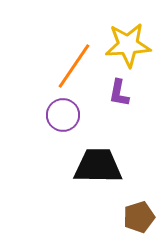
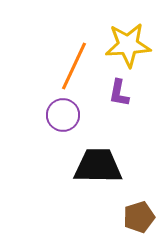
orange line: rotated 9 degrees counterclockwise
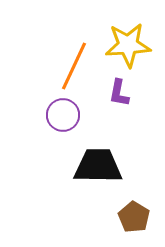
brown pentagon: moved 5 px left; rotated 24 degrees counterclockwise
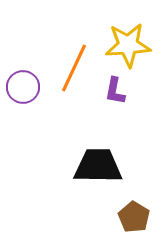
orange line: moved 2 px down
purple L-shape: moved 4 px left, 2 px up
purple circle: moved 40 px left, 28 px up
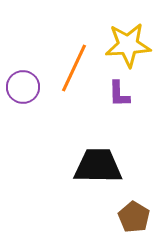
purple L-shape: moved 4 px right, 3 px down; rotated 12 degrees counterclockwise
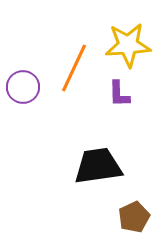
black trapezoid: rotated 9 degrees counterclockwise
brown pentagon: rotated 16 degrees clockwise
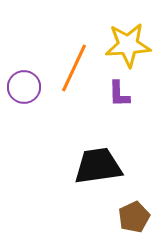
purple circle: moved 1 px right
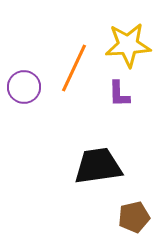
brown pentagon: rotated 12 degrees clockwise
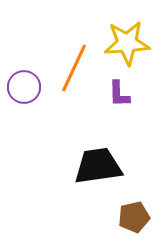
yellow star: moved 1 px left, 2 px up
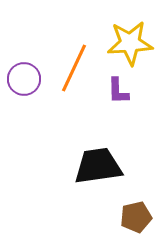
yellow star: moved 3 px right
purple circle: moved 8 px up
purple L-shape: moved 1 px left, 3 px up
brown pentagon: moved 2 px right
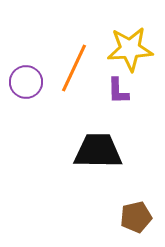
yellow star: moved 6 px down
purple circle: moved 2 px right, 3 px down
black trapezoid: moved 15 px up; rotated 9 degrees clockwise
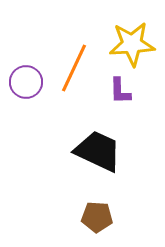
yellow star: moved 2 px right, 5 px up
purple L-shape: moved 2 px right
black trapezoid: rotated 24 degrees clockwise
brown pentagon: moved 39 px left; rotated 16 degrees clockwise
